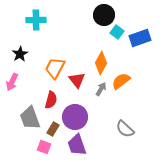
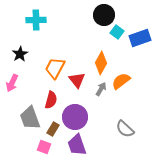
pink arrow: moved 1 px down
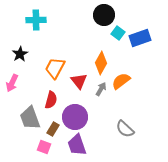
cyan square: moved 1 px right, 1 px down
red triangle: moved 2 px right, 1 px down
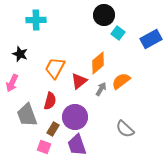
blue rectangle: moved 11 px right, 1 px down; rotated 10 degrees counterclockwise
black star: rotated 21 degrees counterclockwise
orange diamond: moved 3 px left; rotated 20 degrees clockwise
red triangle: rotated 30 degrees clockwise
red semicircle: moved 1 px left, 1 px down
gray trapezoid: moved 3 px left, 3 px up
